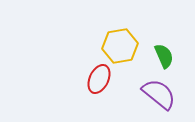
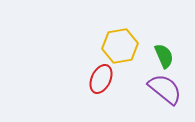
red ellipse: moved 2 px right
purple semicircle: moved 6 px right, 5 px up
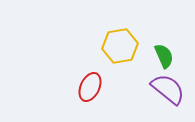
red ellipse: moved 11 px left, 8 px down
purple semicircle: moved 3 px right
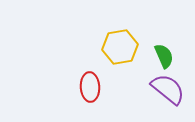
yellow hexagon: moved 1 px down
red ellipse: rotated 28 degrees counterclockwise
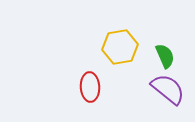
green semicircle: moved 1 px right
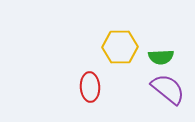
yellow hexagon: rotated 8 degrees clockwise
green semicircle: moved 4 px left, 1 px down; rotated 110 degrees clockwise
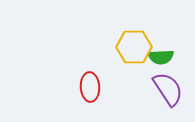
yellow hexagon: moved 14 px right
purple semicircle: rotated 18 degrees clockwise
